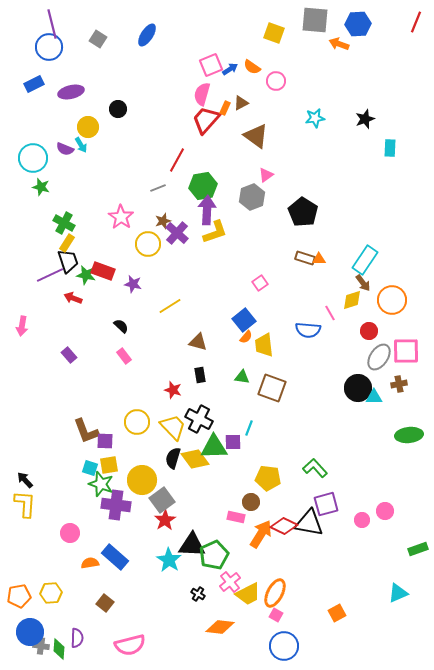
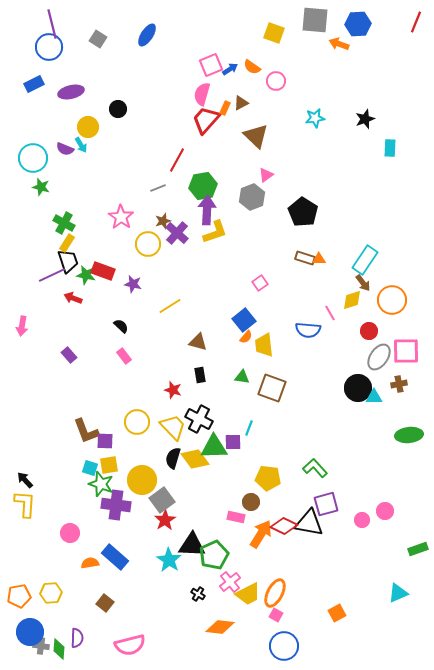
brown triangle at (256, 136): rotated 8 degrees clockwise
purple line at (50, 275): moved 2 px right
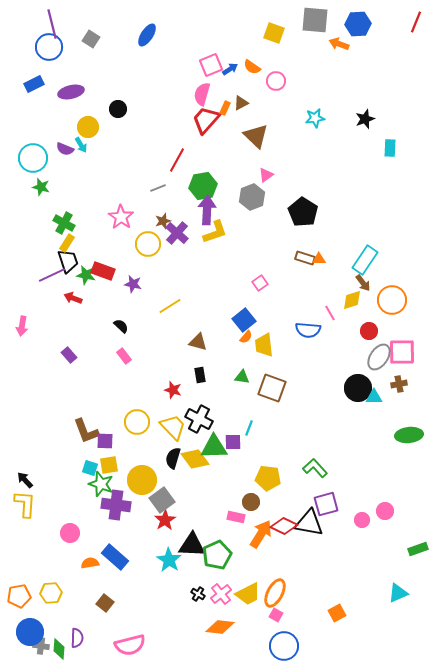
gray square at (98, 39): moved 7 px left
pink square at (406, 351): moved 4 px left, 1 px down
green pentagon at (214, 555): moved 3 px right
pink cross at (230, 582): moved 9 px left, 12 px down
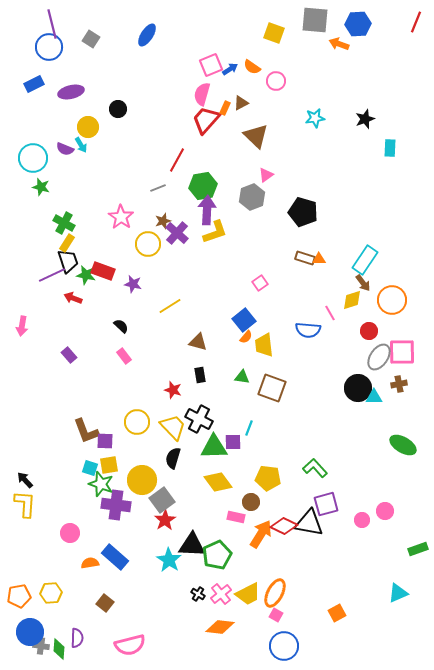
black pentagon at (303, 212): rotated 16 degrees counterclockwise
green ellipse at (409, 435): moved 6 px left, 10 px down; rotated 36 degrees clockwise
yellow diamond at (195, 459): moved 23 px right, 23 px down
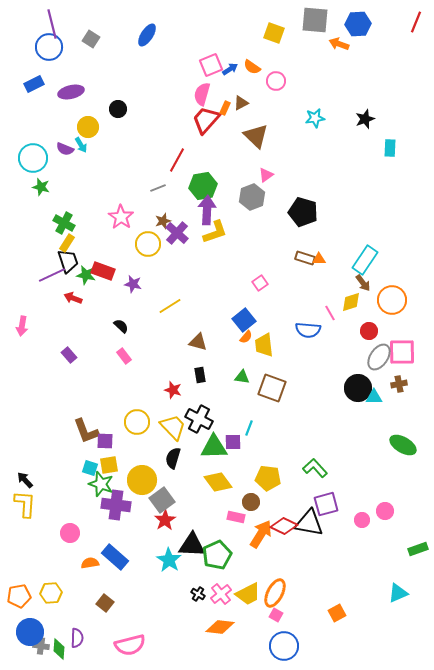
yellow diamond at (352, 300): moved 1 px left, 2 px down
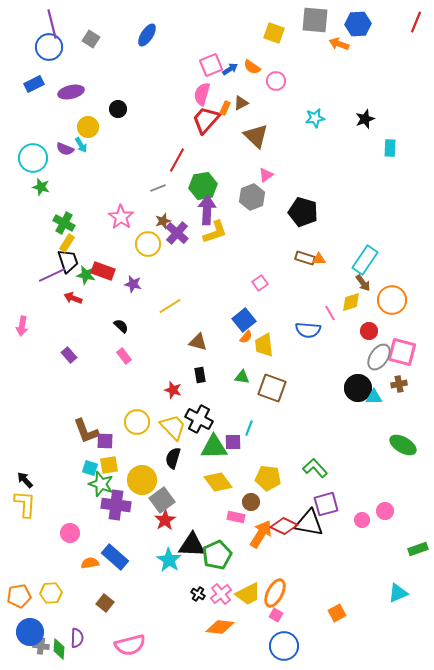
pink square at (402, 352): rotated 16 degrees clockwise
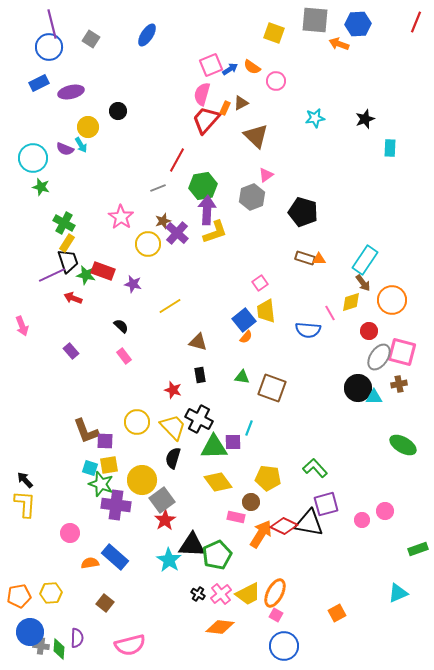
blue rectangle at (34, 84): moved 5 px right, 1 px up
black circle at (118, 109): moved 2 px down
pink arrow at (22, 326): rotated 30 degrees counterclockwise
yellow trapezoid at (264, 345): moved 2 px right, 34 px up
purple rectangle at (69, 355): moved 2 px right, 4 px up
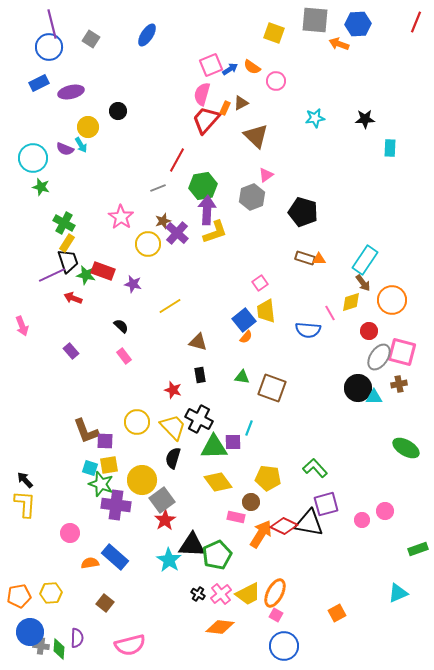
black star at (365, 119): rotated 18 degrees clockwise
green ellipse at (403, 445): moved 3 px right, 3 px down
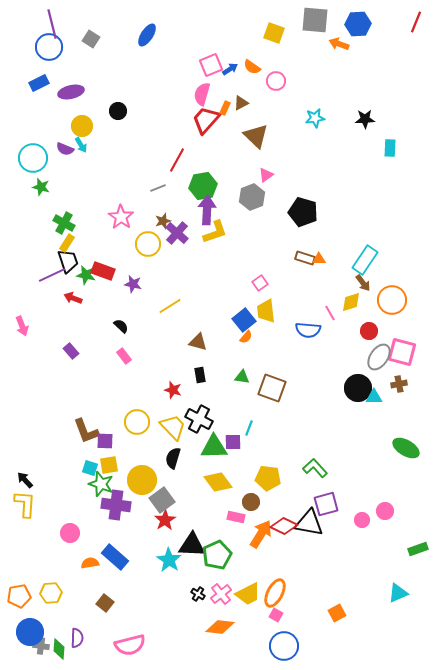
yellow circle at (88, 127): moved 6 px left, 1 px up
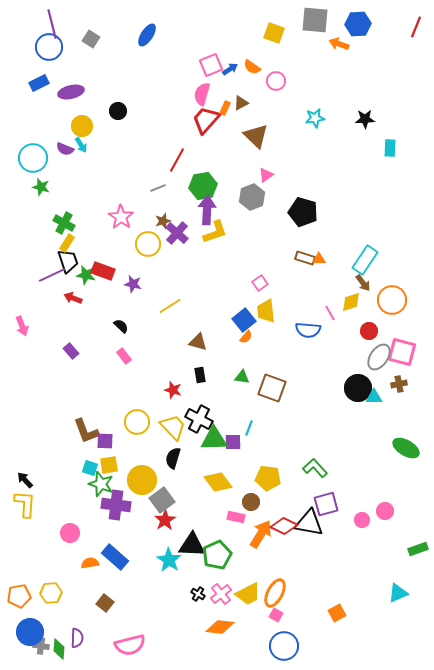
red line at (416, 22): moved 5 px down
green triangle at (214, 447): moved 8 px up
